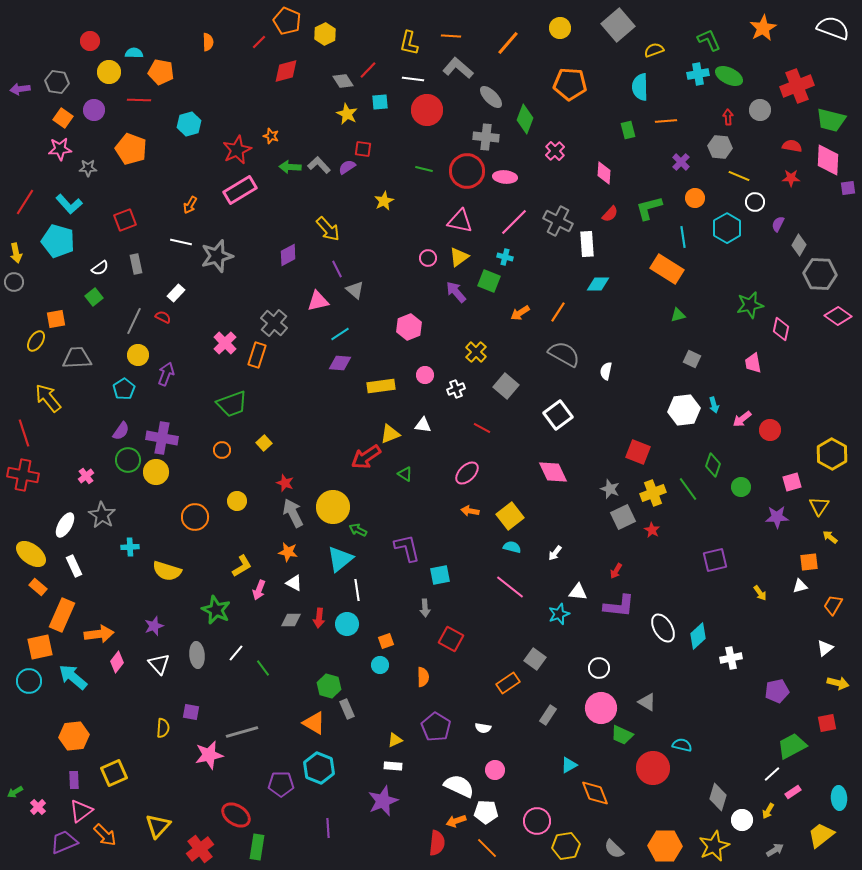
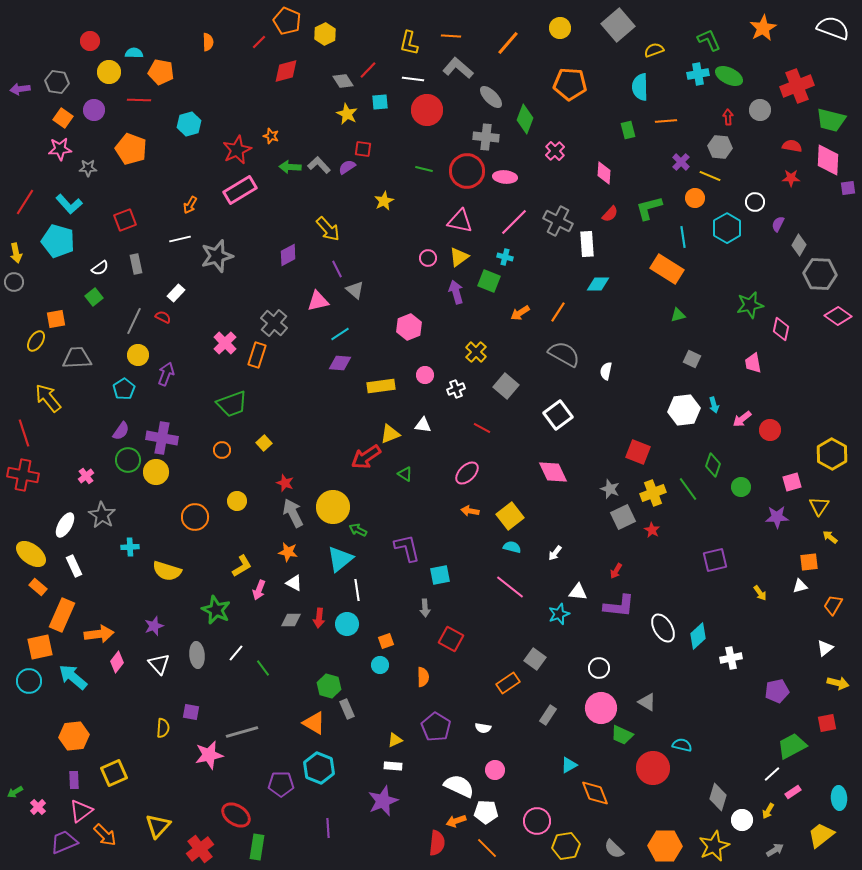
yellow line at (739, 176): moved 29 px left
white line at (181, 242): moved 1 px left, 3 px up; rotated 25 degrees counterclockwise
purple arrow at (456, 292): rotated 25 degrees clockwise
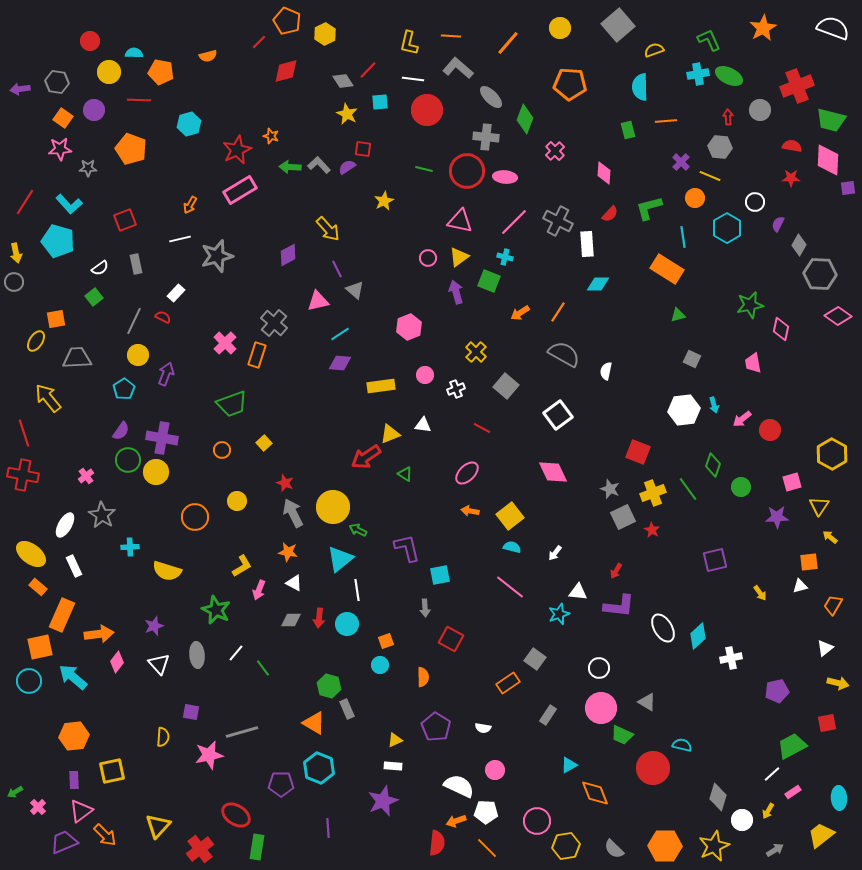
orange semicircle at (208, 42): moved 14 px down; rotated 78 degrees clockwise
yellow semicircle at (163, 728): moved 9 px down
yellow square at (114, 773): moved 2 px left, 2 px up; rotated 12 degrees clockwise
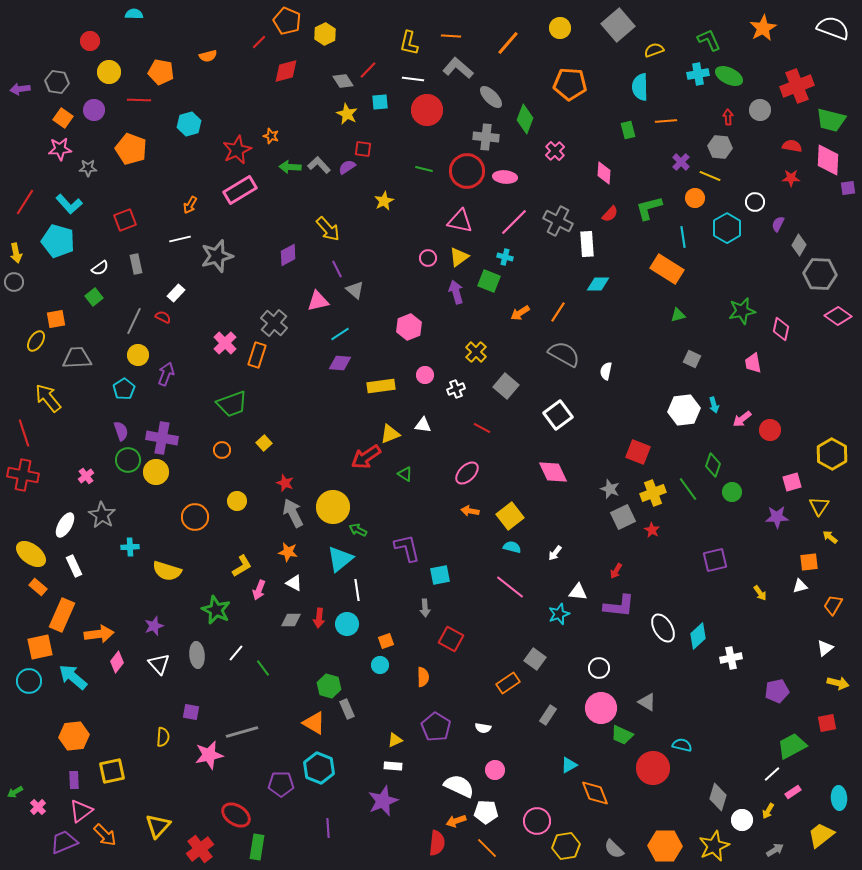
cyan semicircle at (134, 53): moved 39 px up
green star at (750, 305): moved 8 px left, 6 px down
purple semicircle at (121, 431): rotated 54 degrees counterclockwise
green circle at (741, 487): moved 9 px left, 5 px down
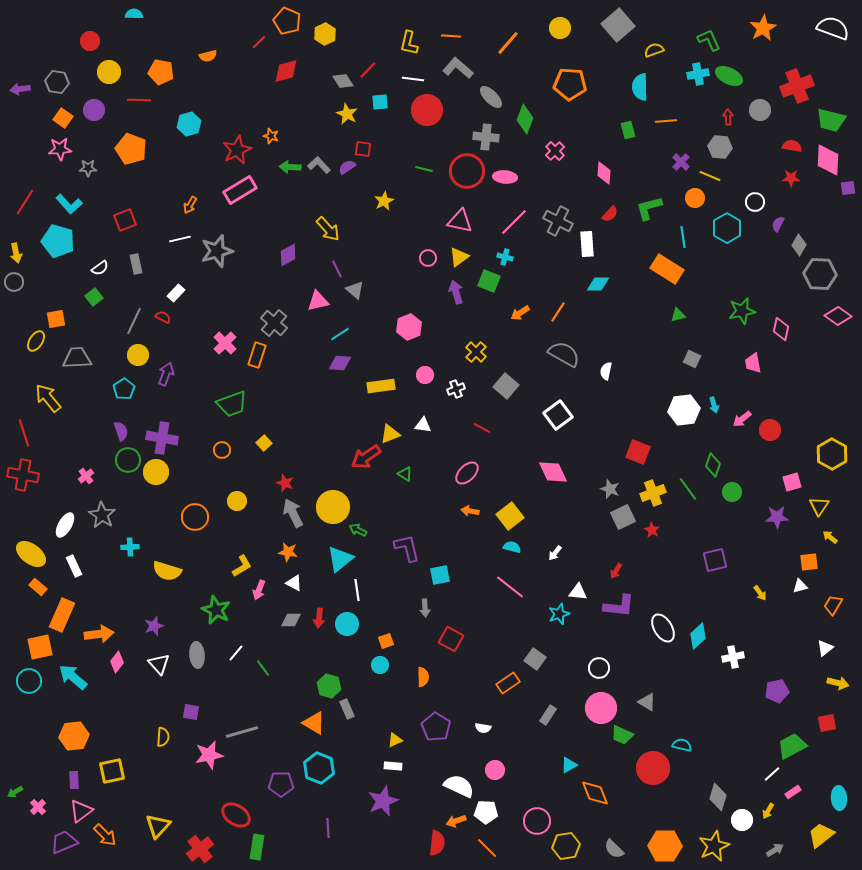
gray star at (217, 256): moved 5 px up
white cross at (731, 658): moved 2 px right, 1 px up
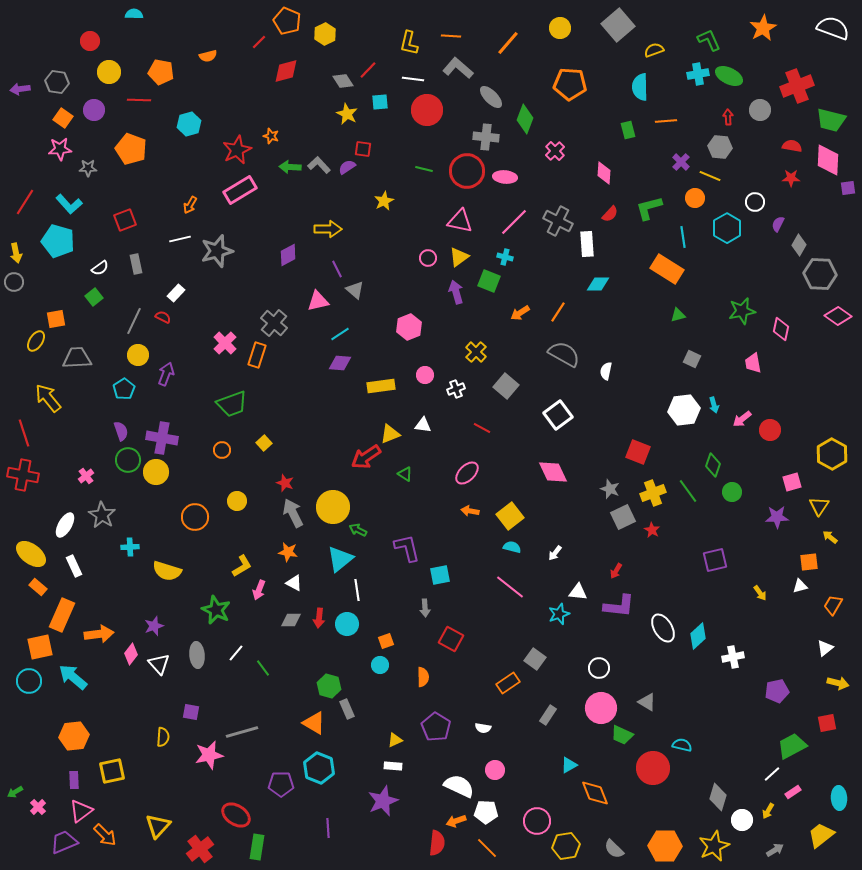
yellow arrow at (328, 229): rotated 48 degrees counterclockwise
green line at (688, 489): moved 2 px down
pink diamond at (117, 662): moved 14 px right, 8 px up
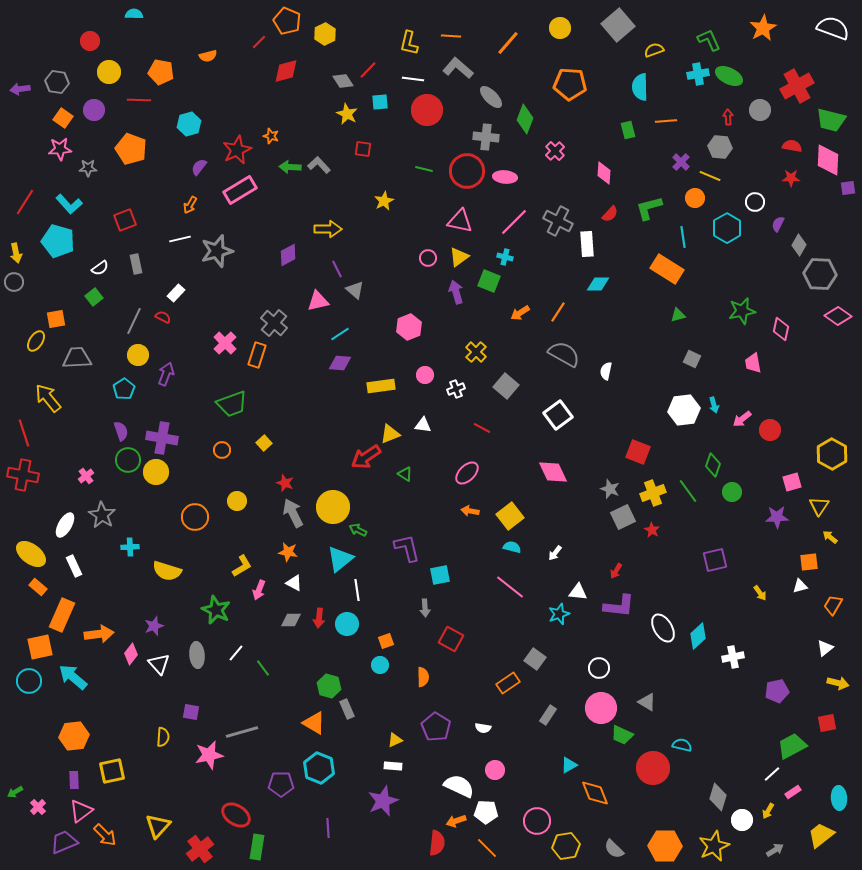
red cross at (797, 86): rotated 8 degrees counterclockwise
purple semicircle at (347, 167): moved 148 px left; rotated 18 degrees counterclockwise
